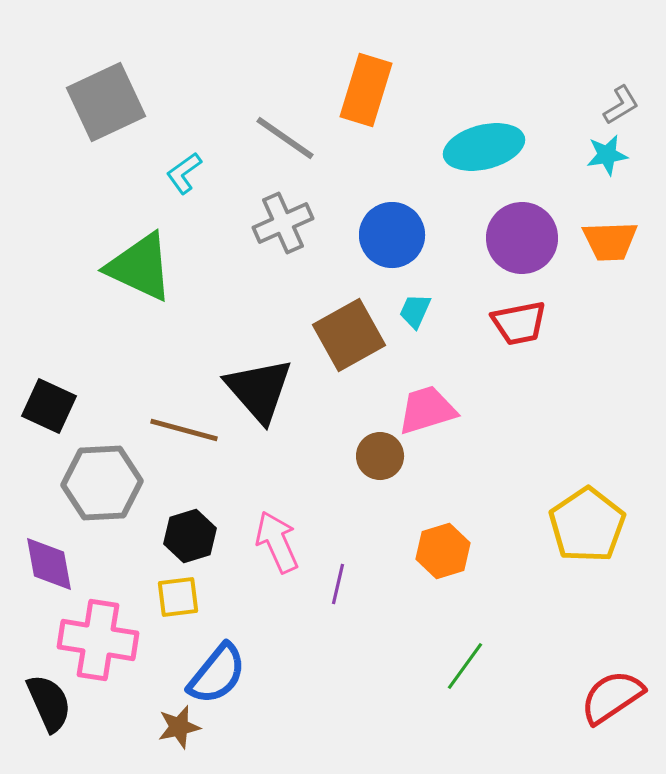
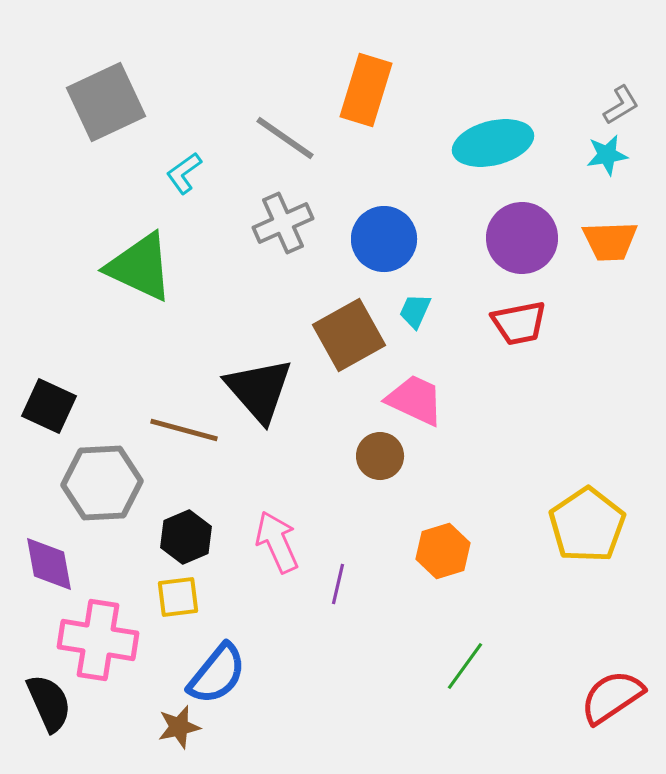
cyan ellipse: moved 9 px right, 4 px up
blue circle: moved 8 px left, 4 px down
pink trapezoid: moved 12 px left, 10 px up; rotated 42 degrees clockwise
black hexagon: moved 4 px left, 1 px down; rotated 6 degrees counterclockwise
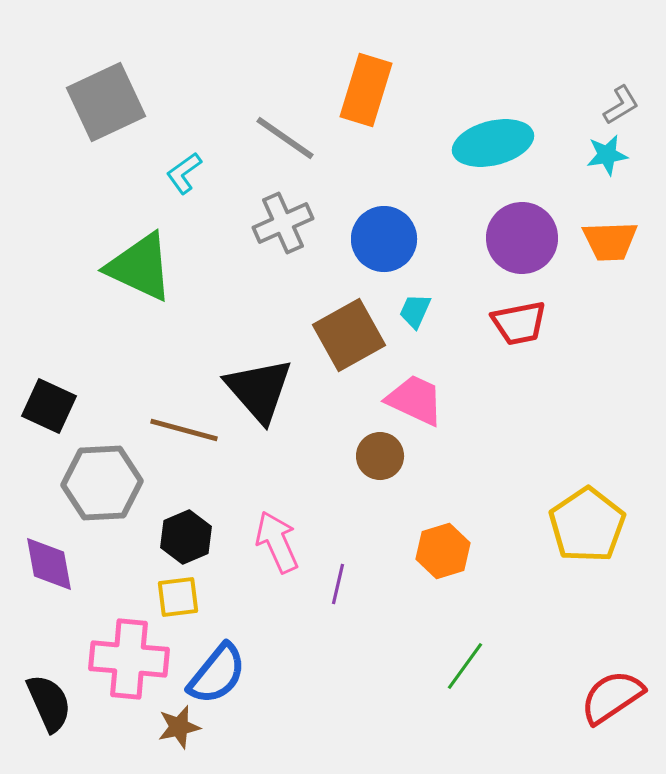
pink cross: moved 31 px right, 19 px down; rotated 4 degrees counterclockwise
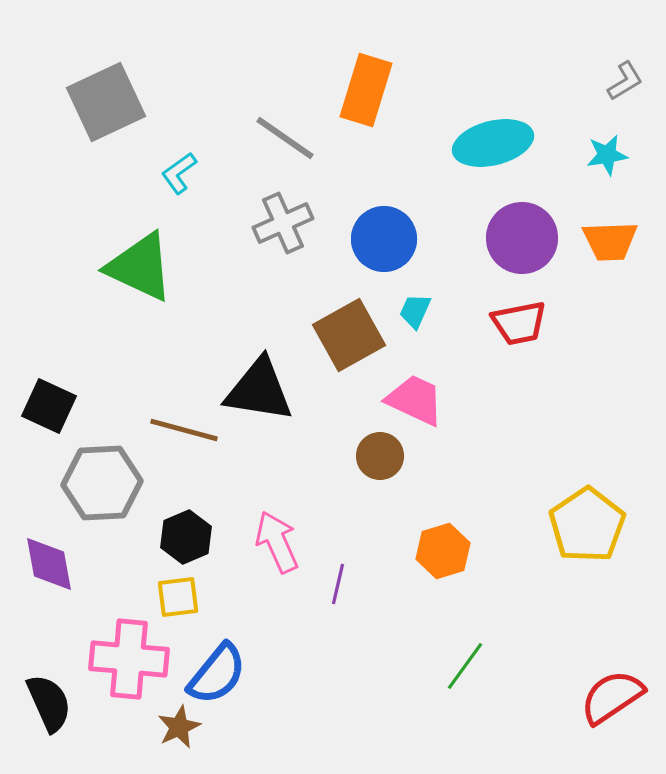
gray L-shape: moved 4 px right, 24 px up
cyan L-shape: moved 5 px left
black triangle: rotated 40 degrees counterclockwise
brown star: rotated 12 degrees counterclockwise
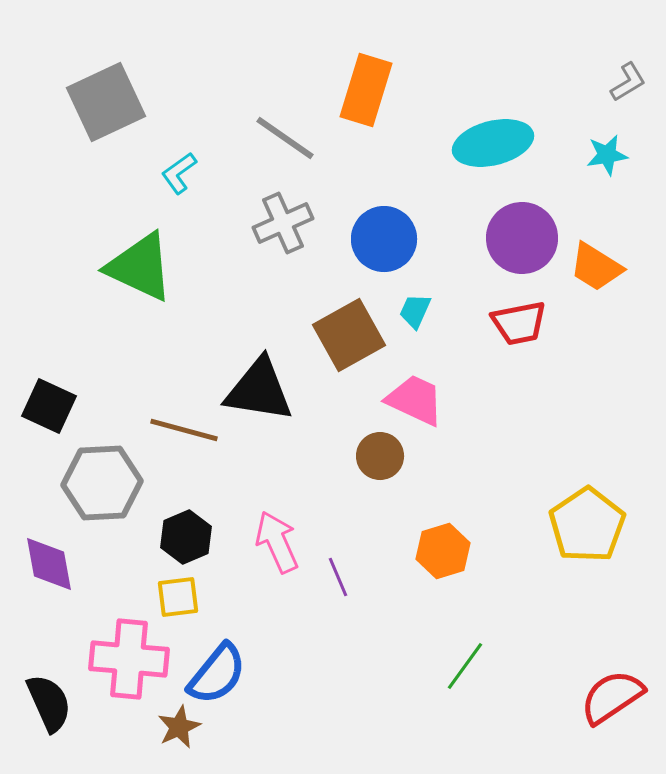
gray L-shape: moved 3 px right, 1 px down
orange trapezoid: moved 14 px left, 26 px down; rotated 34 degrees clockwise
purple line: moved 7 px up; rotated 36 degrees counterclockwise
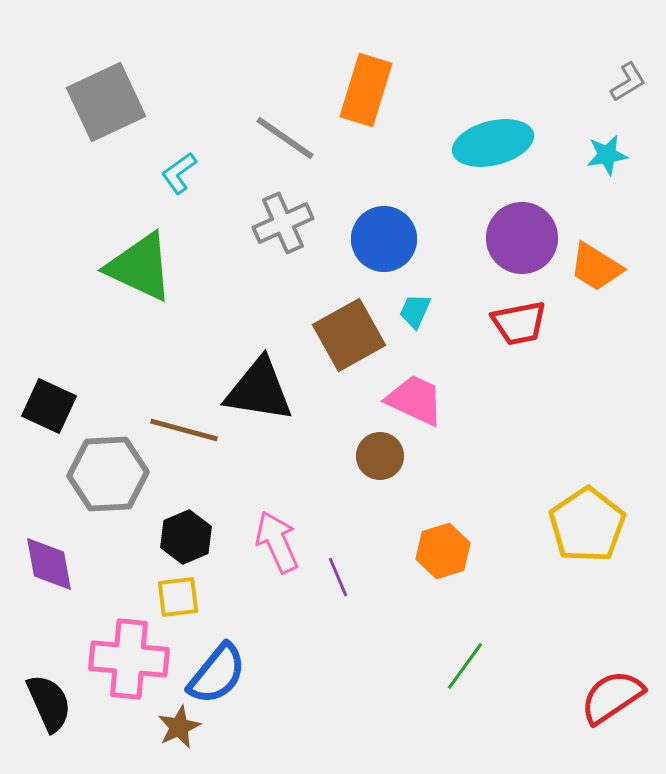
gray hexagon: moved 6 px right, 9 px up
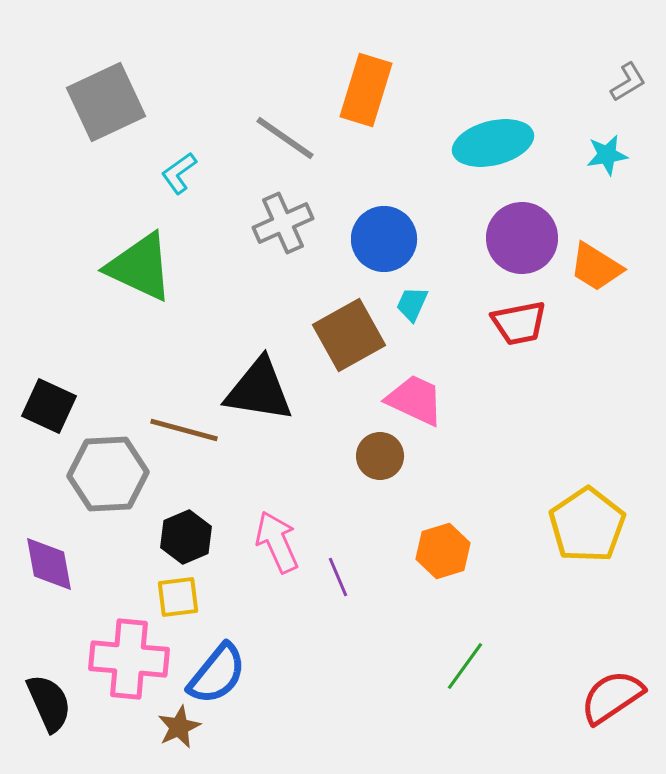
cyan trapezoid: moved 3 px left, 7 px up
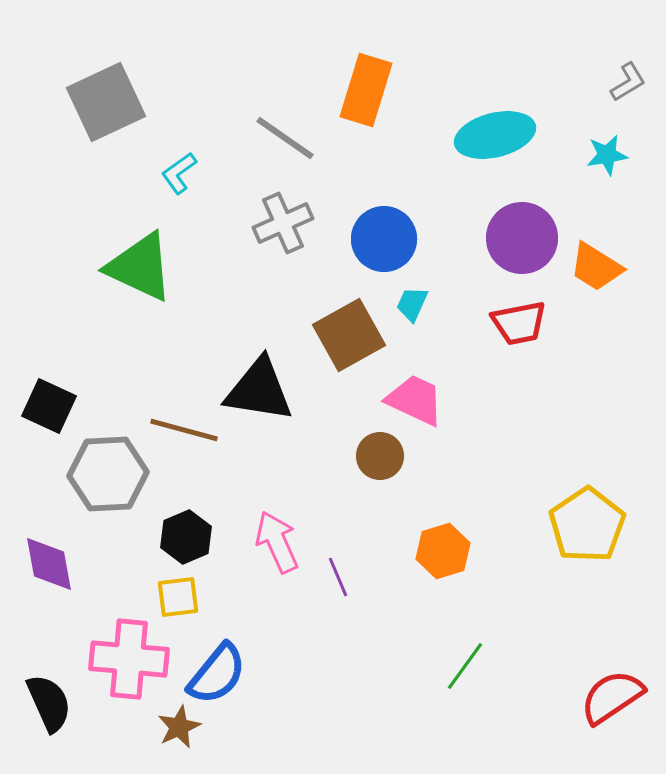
cyan ellipse: moved 2 px right, 8 px up
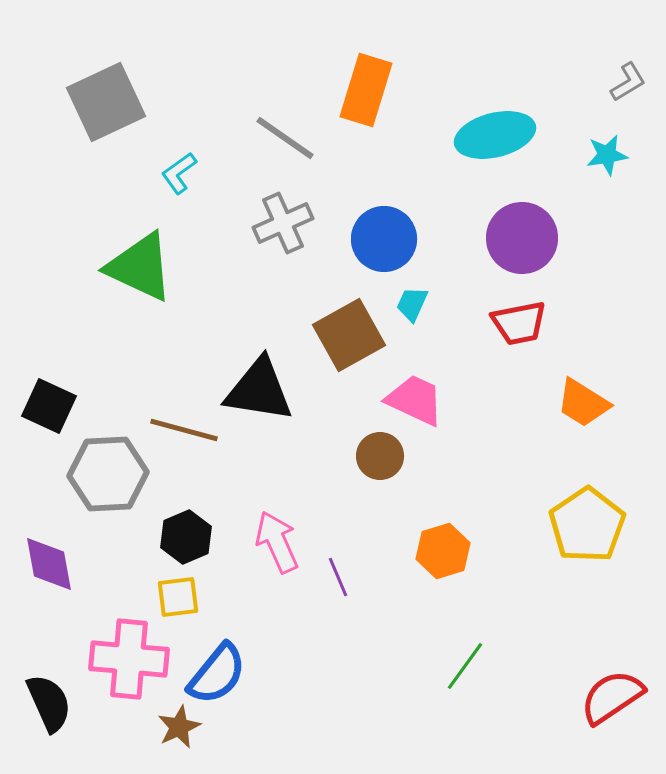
orange trapezoid: moved 13 px left, 136 px down
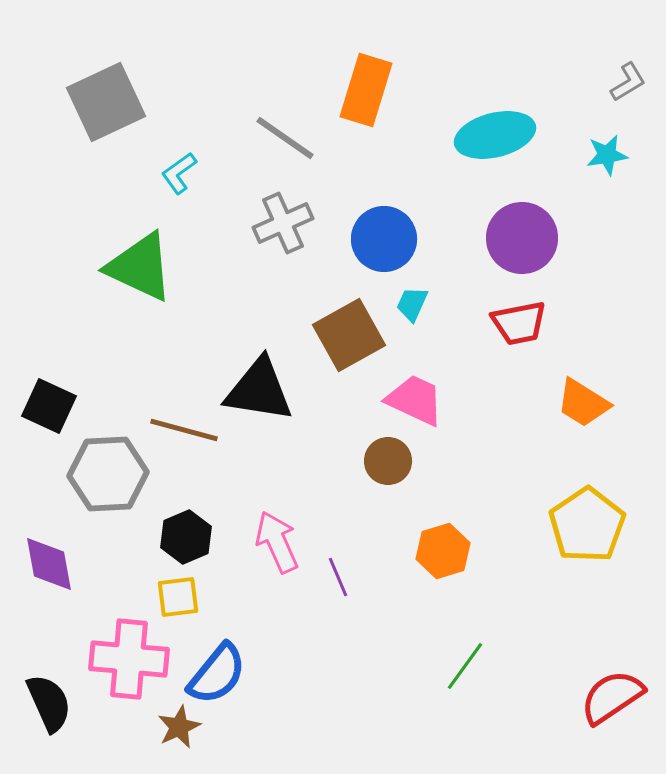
brown circle: moved 8 px right, 5 px down
